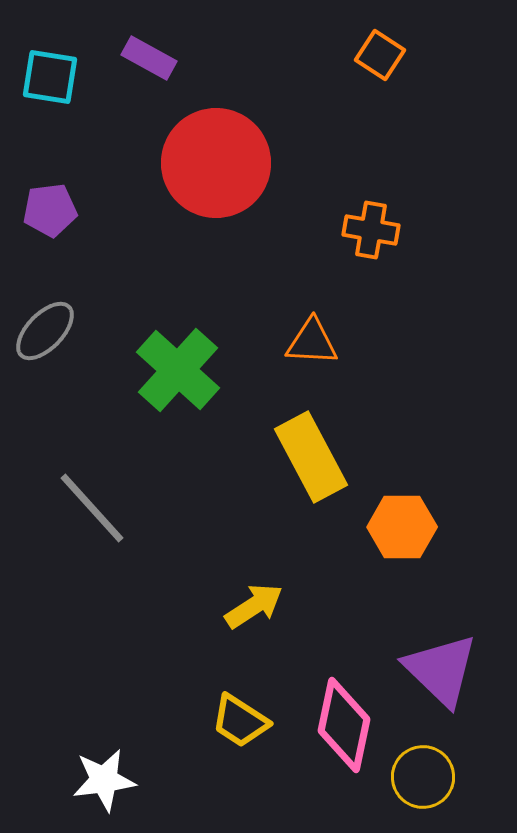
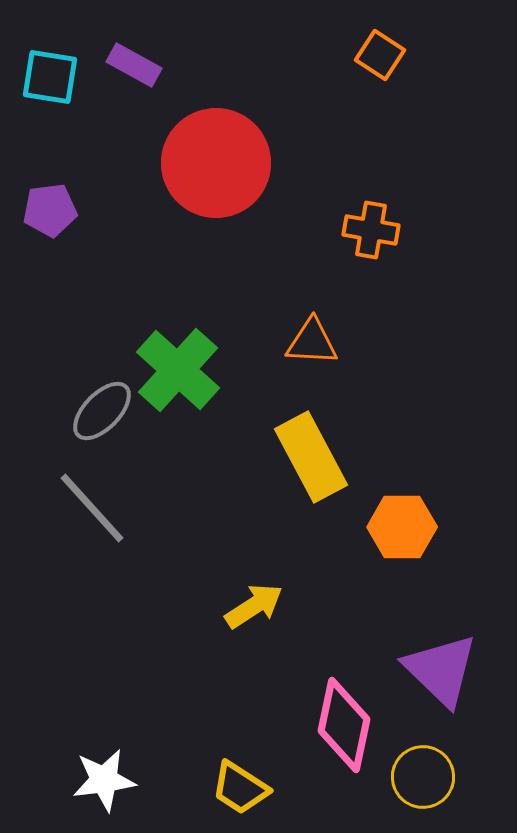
purple rectangle: moved 15 px left, 7 px down
gray ellipse: moved 57 px right, 80 px down
yellow trapezoid: moved 67 px down
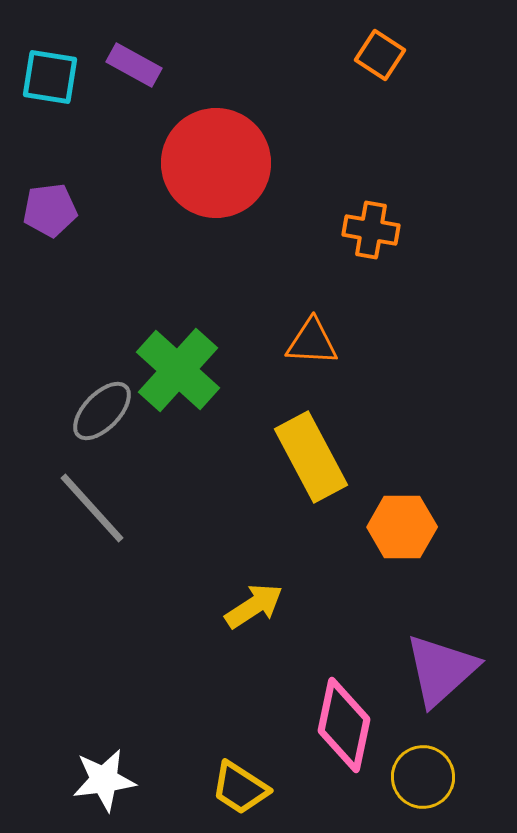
purple triangle: rotated 34 degrees clockwise
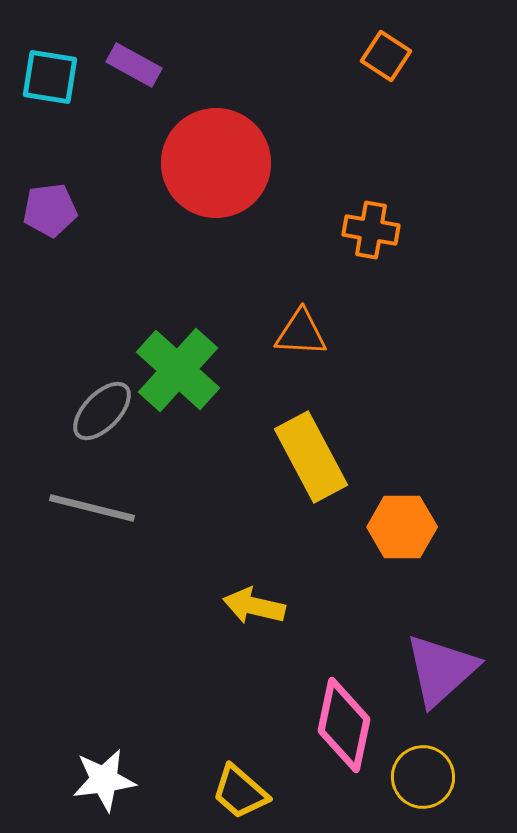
orange square: moved 6 px right, 1 px down
orange triangle: moved 11 px left, 9 px up
gray line: rotated 34 degrees counterclockwise
yellow arrow: rotated 134 degrees counterclockwise
yellow trapezoid: moved 4 px down; rotated 8 degrees clockwise
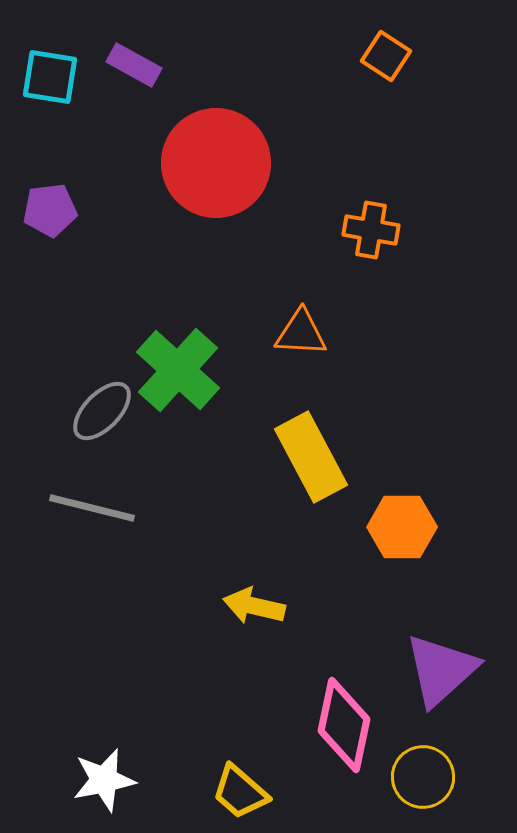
white star: rotated 4 degrees counterclockwise
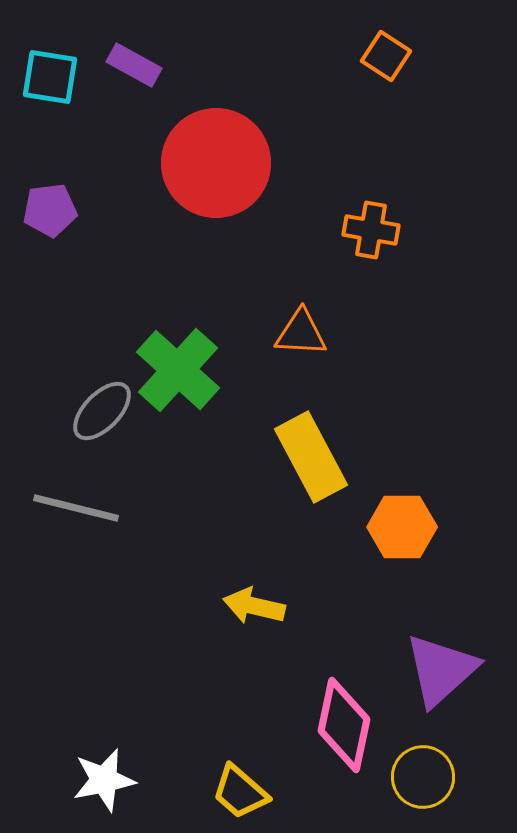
gray line: moved 16 px left
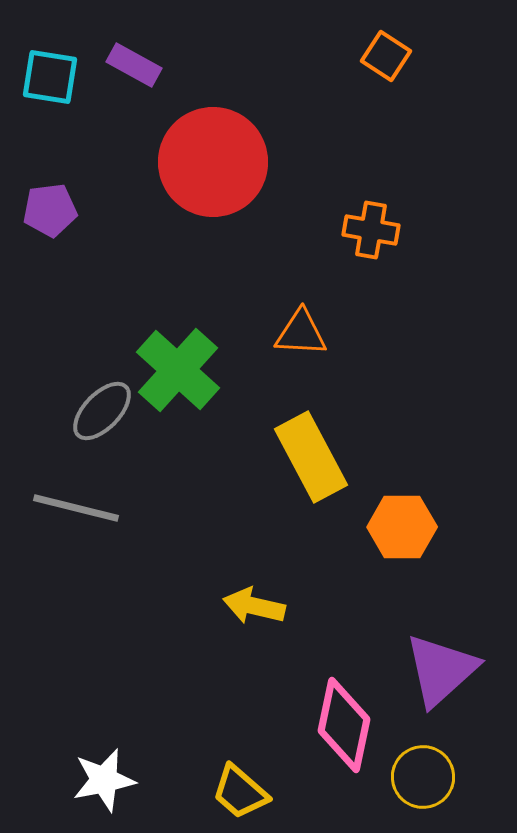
red circle: moved 3 px left, 1 px up
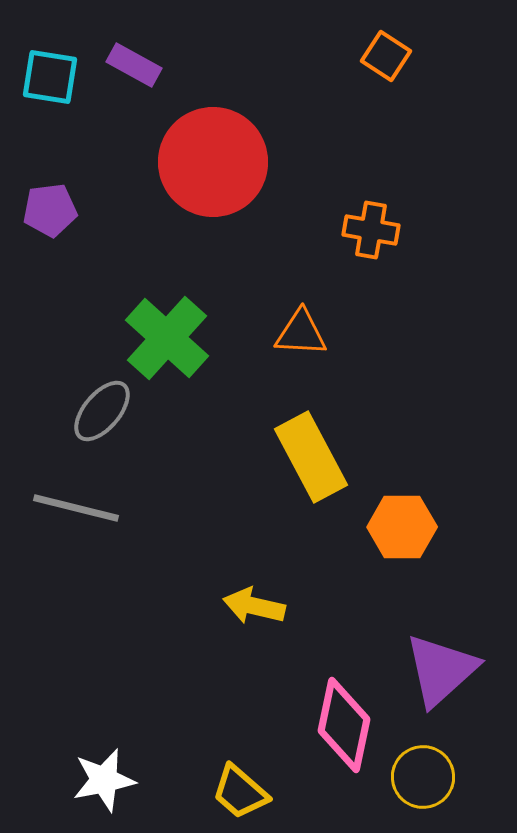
green cross: moved 11 px left, 32 px up
gray ellipse: rotated 4 degrees counterclockwise
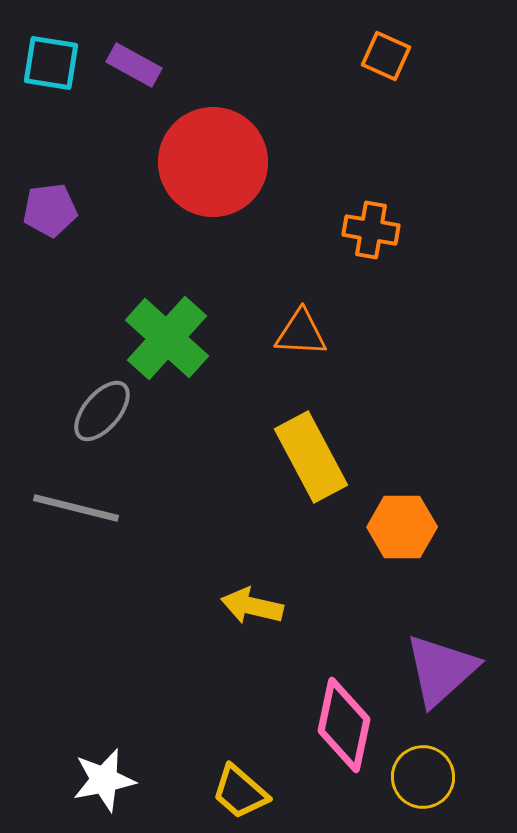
orange square: rotated 9 degrees counterclockwise
cyan square: moved 1 px right, 14 px up
yellow arrow: moved 2 px left
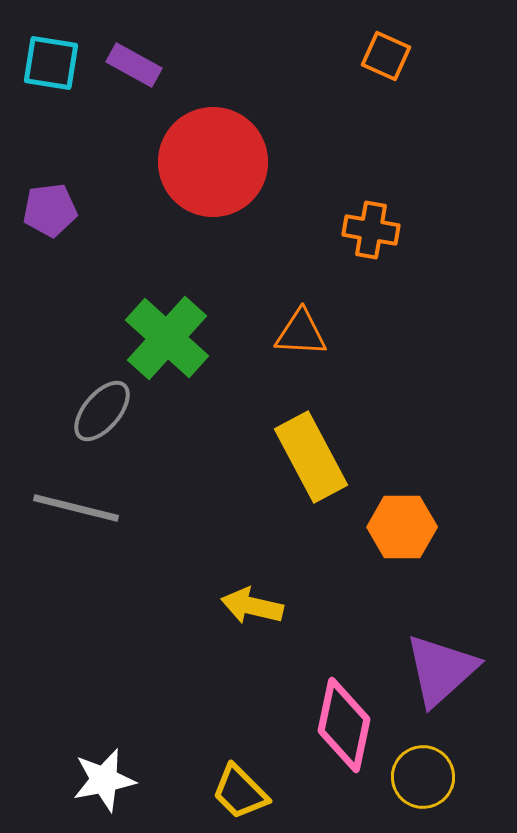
yellow trapezoid: rotated 4 degrees clockwise
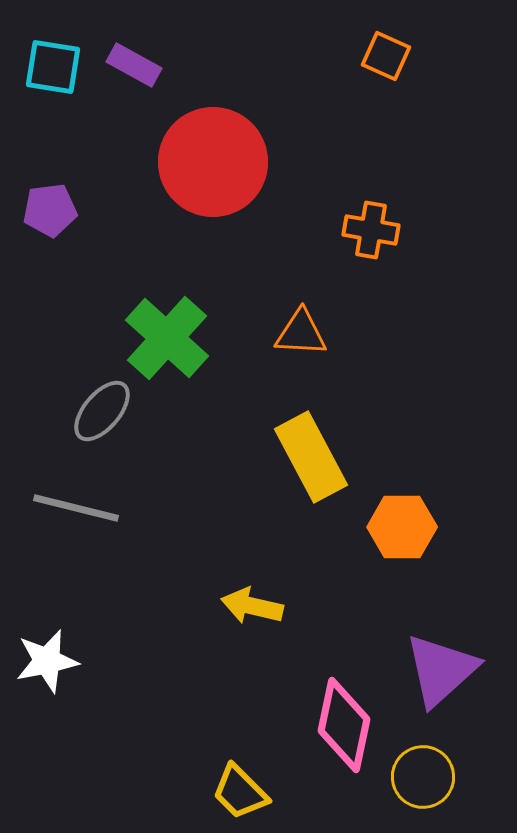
cyan square: moved 2 px right, 4 px down
white star: moved 57 px left, 119 px up
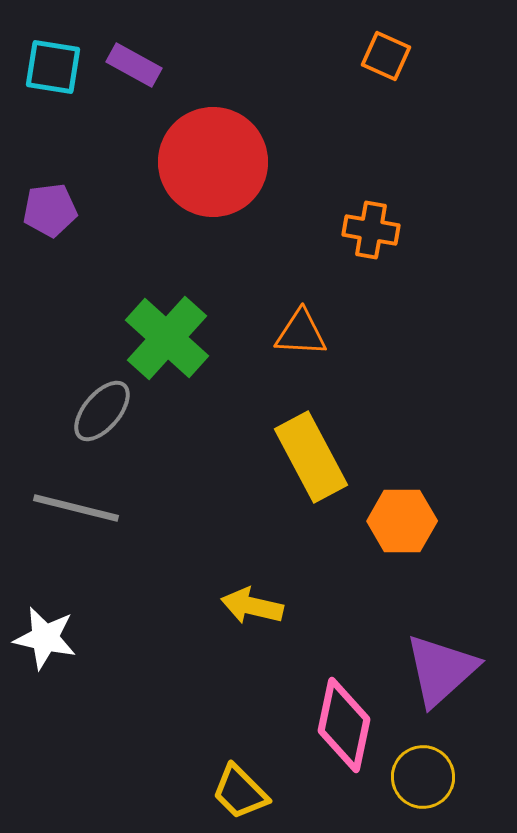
orange hexagon: moved 6 px up
white star: moved 2 px left, 23 px up; rotated 24 degrees clockwise
